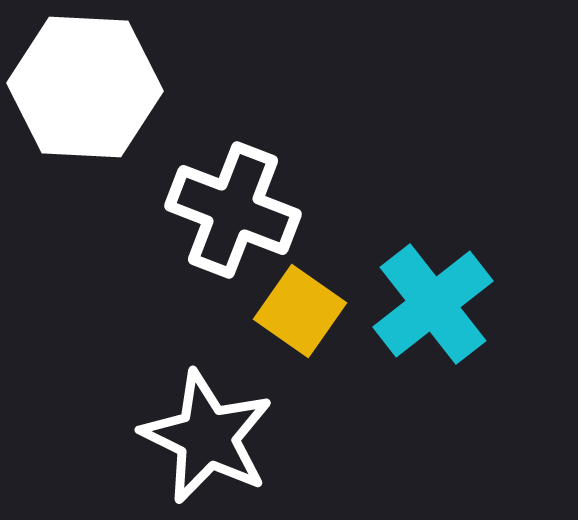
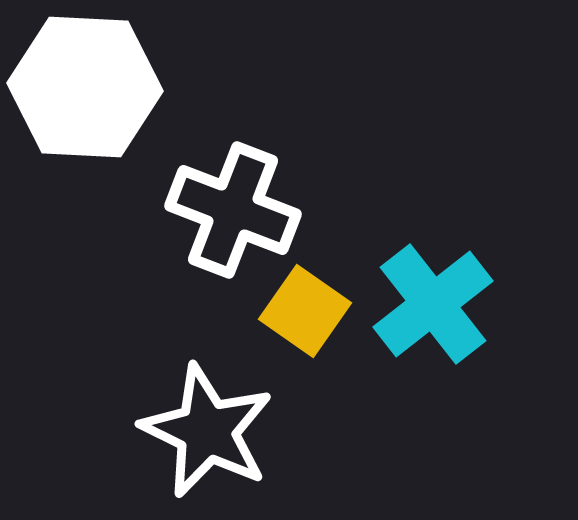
yellow square: moved 5 px right
white star: moved 6 px up
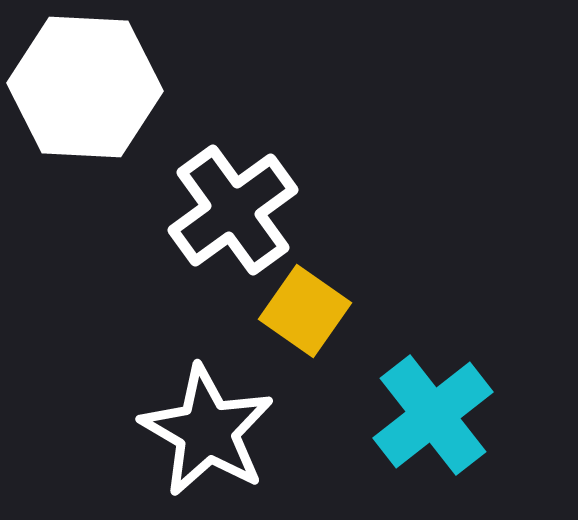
white cross: rotated 33 degrees clockwise
cyan cross: moved 111 px down
white star: rotated 4 degrees clockwise
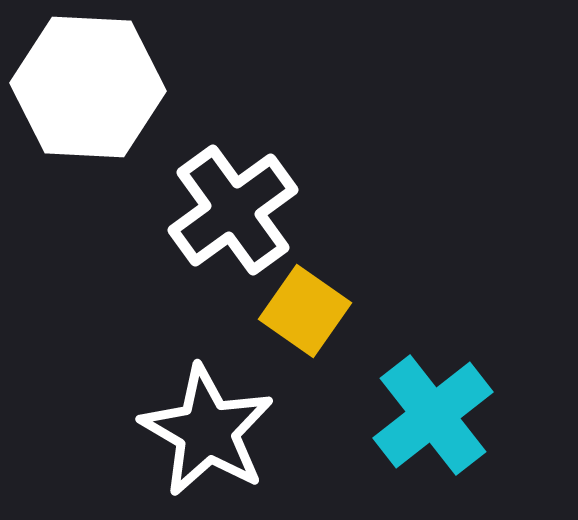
white hexagon: moved 3 px right
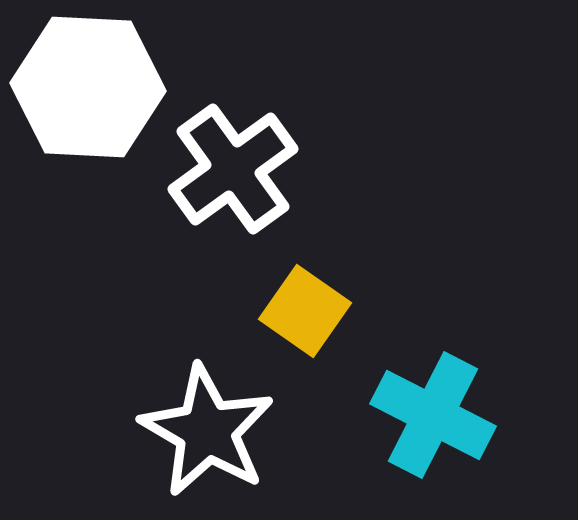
white cross: moved 41 px up
cyan cross: rotated 25 degrees counterclockwise
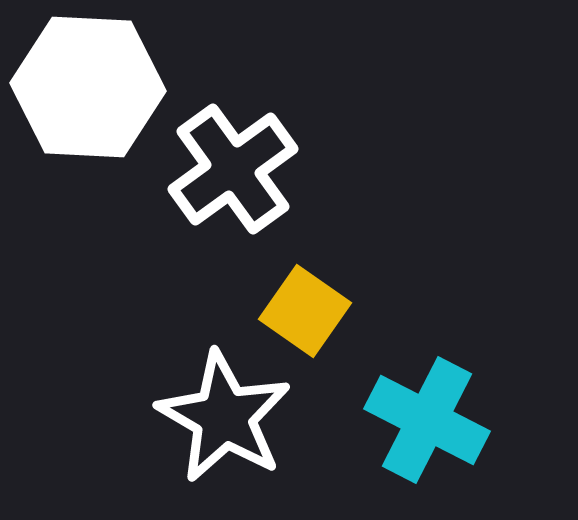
cyan cross: moved 6 px left, 5 px down
white star: moved 17 px right, 14 px up
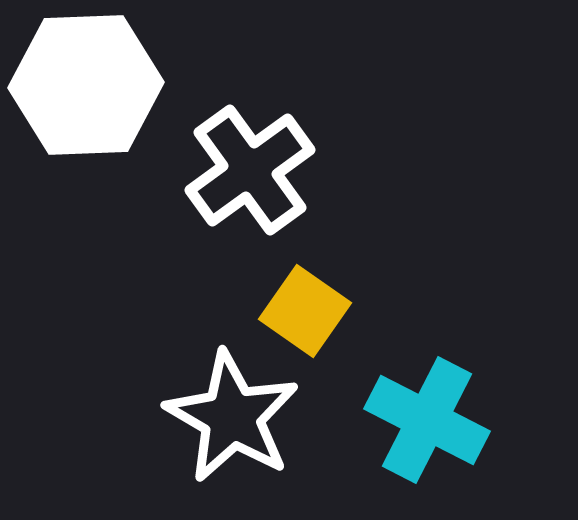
white hexagon: moved 2 px left, 2 px up; rotated 5 degrees counterclockwise
white cross: moved 17 px right, 1 px down
white star: moved 8 px right
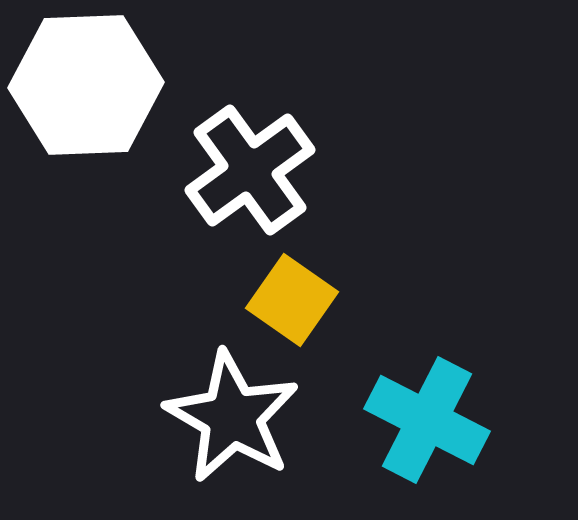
yellow square: moved 13 px left, 11 px up
